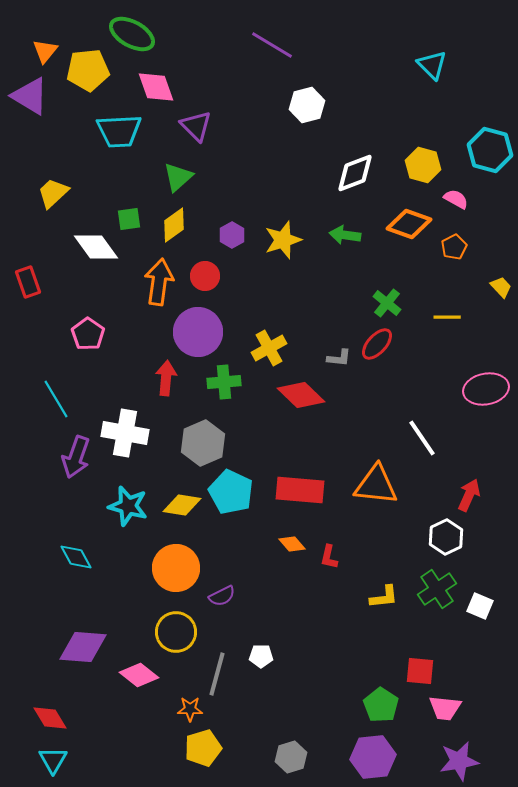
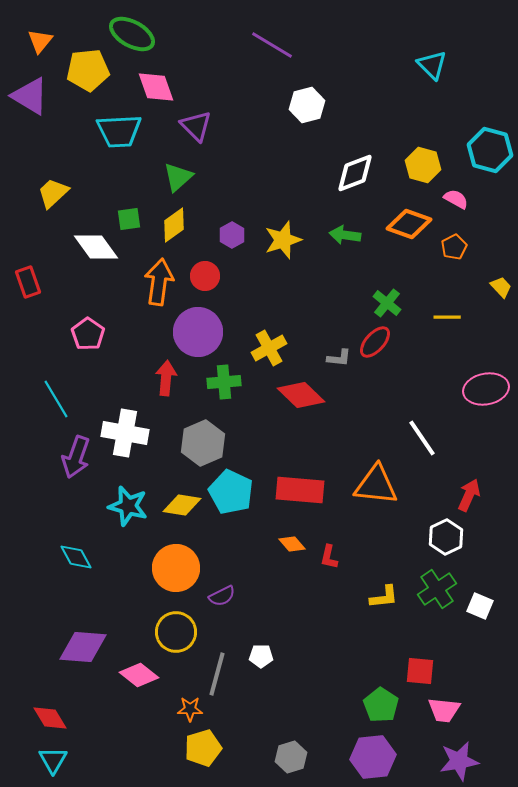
orange triangle at (45, 51): moved 5 px left, 10 px up
red ellipse at (377, 344): moved 2 px left, 2 px up
pink trapezoid at (445, 708): moved 1 px left, 2 px down
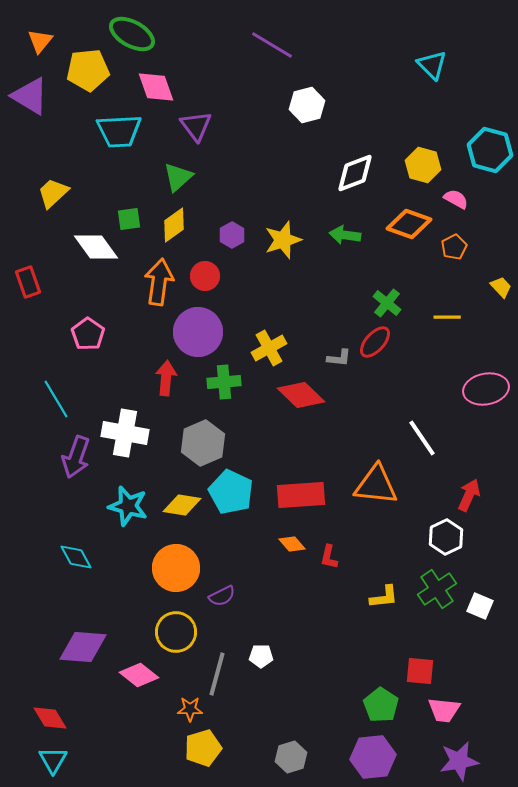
purple triangle at (196, 126): rotated 8 degrees clockwise
red rectangle at (300, 490): moved 1 px right, 5 px down; rotated 9 degrees counterclockwise
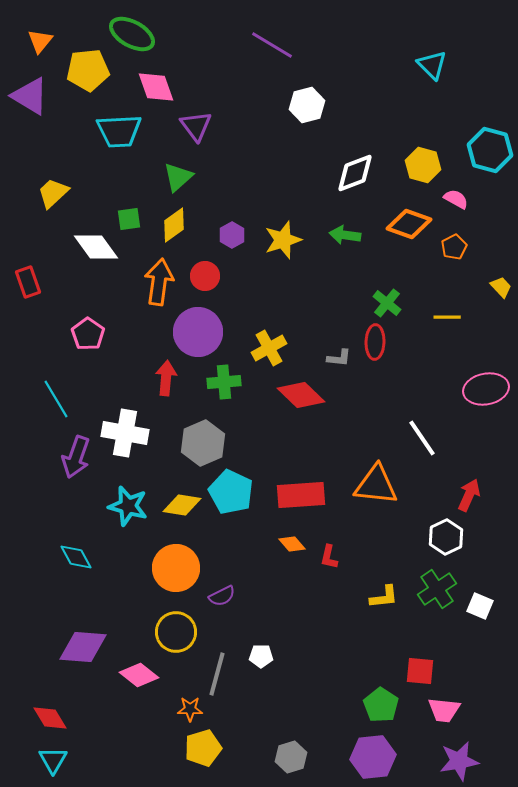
red ellipse at (375, 342): rotated 40 degrees counterclockwise
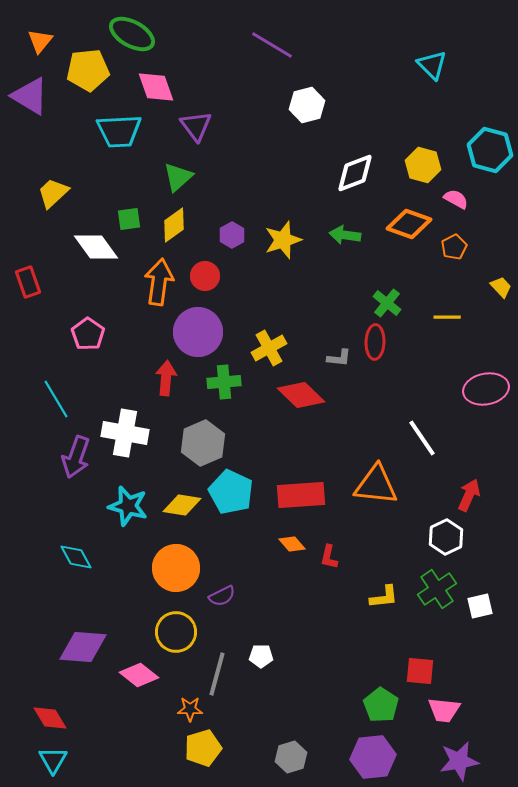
white square at (480, 606): rotated 36 degrees counterclockwise
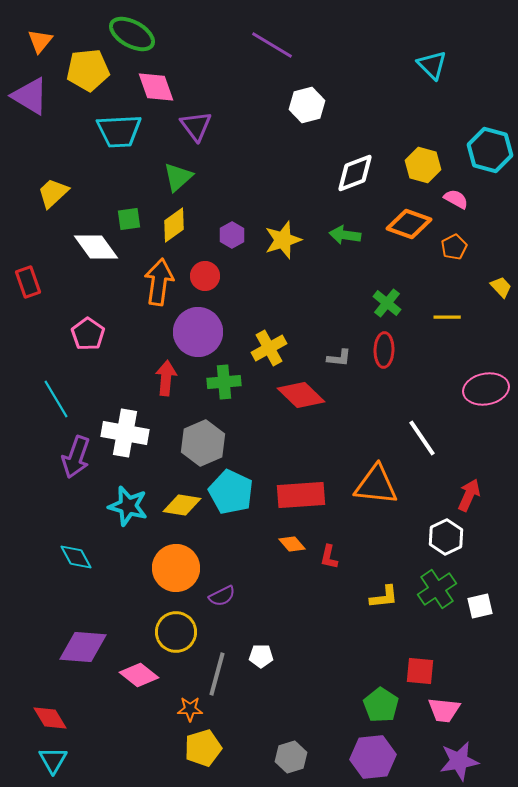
red ellipse at (375, 342): moved 9 px right, 8 px down
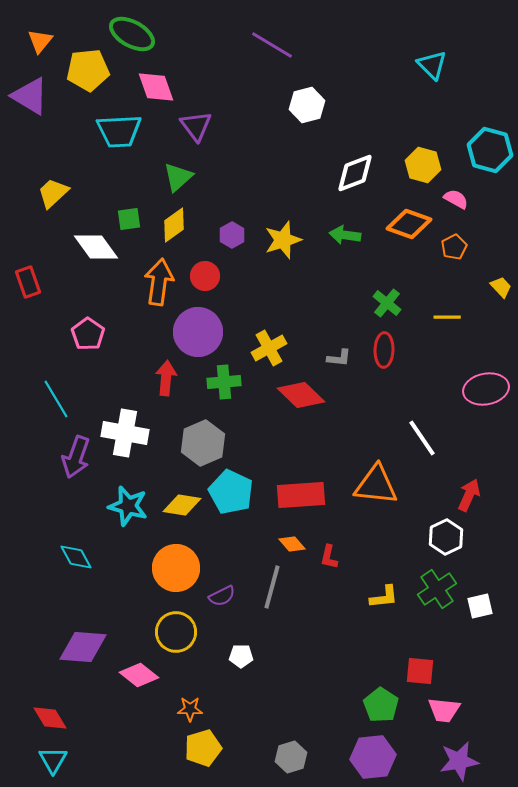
white pentagon at (261, 656): moved 20 px left
gray line at (217, 674): moved 55 px right, 87 px up
